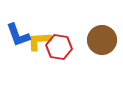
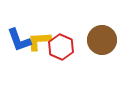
blue L-shape: moved 1 px right, 5 px down
red hexagon: moved 2 px right; rotated 15 degrees clockwise
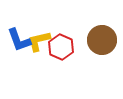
yellow L-shape: rotated 10 degrees counterclockwise
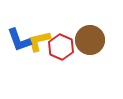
brown circle: moved 12 px left
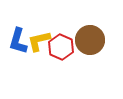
blue L-shape: moved 1 px left, 1 px down; rotated 36 degrees clockwise
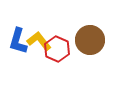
yellow L-shape: rotated 65 degrees clockwise
red hexagon: moved 4 px left, 2 px down
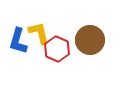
yellow L-shape: moved 8 px up; rotated 25 degrees clockwise
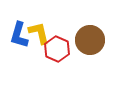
blue L-shape: moved 1 px right, 6 px up
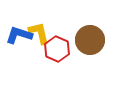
blue L-shape: rotated 92 degrees clockwise
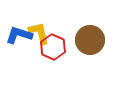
red hexagon: moved 4 px left, 2 px up
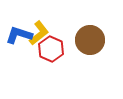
yellow L-shape: rotated 65 degrees clockwise
red hexagon: moved 2 px left, 2 px down
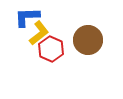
blue L-shape: moved 8 px right, 18 px up; rotated 20 degrees counterclockwise
brown circle: moved 2 px left
